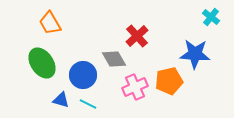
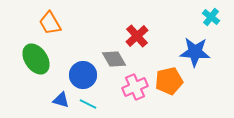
blue star: moved 2 px up
green ellipse: moved 6 px left, 4 px up
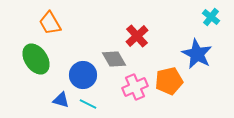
blue star: moved 2 px right, 2 px down; rotated 24 degrees clockwise
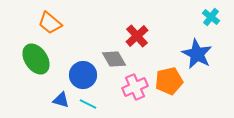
orange trapezoid: rotated 20 degrees counterclockwise
